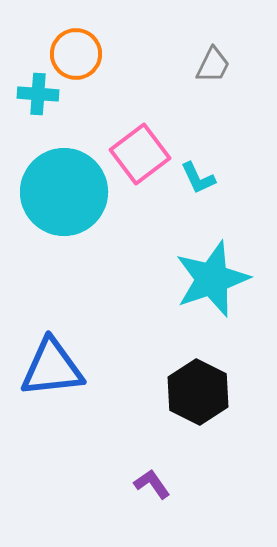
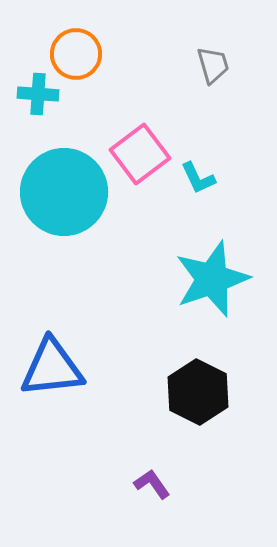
gray trapezoid: rotated 42 degrees counterclockwise
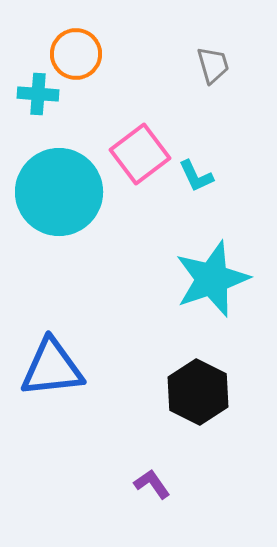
cyan L-shape: moved 2 px left, 2 px up
cyan circle: moved 5 px left
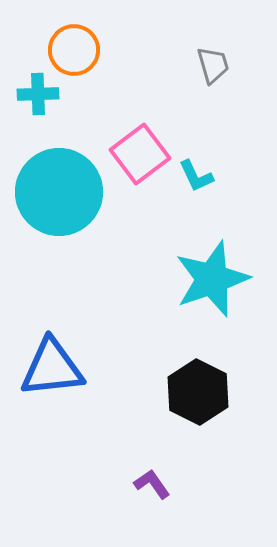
orange circle: moved 2 px left, 4 px up
cyan cross: rotated 6 degrees counterclockwise
